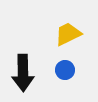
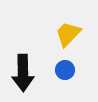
yellow trapezoid: rotated 20 degrees counterclockwise
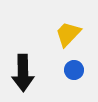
blue circle: moved 9 px right
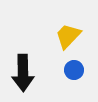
yellow trapezoid: moved 2 px down
